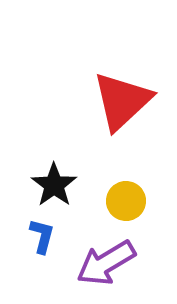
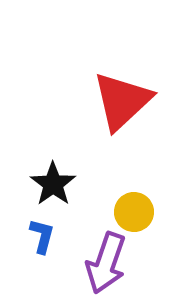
black star: moved 1 px left, 1 px up
yellow circle: moved 8 px right, 11 px down
purple arrow: rotated 40 degrees counterclockwise
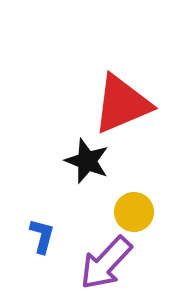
red triangle: moved 3 px down; rotated 20 degrees clockwise
black star: moved 34 px right, 23 px up; rotated 15 degrees counterclockwise
purple arrow: rotated 24 degrees clockwise
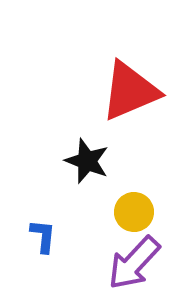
red triangle: moved 8 px right, 13 px up
blue L-shape: moved 1 px right; rotated 9 degrees counterclockwise
purple arrow: moved 28 px right
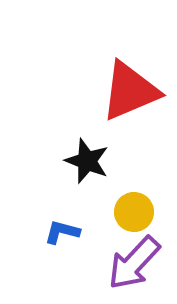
blue L-shape: moved 19 px right, 4 px up; rotated 81 degrees counterclockwise
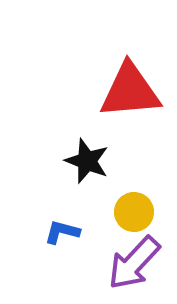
red triangle: rotated 18 degrees clockwise
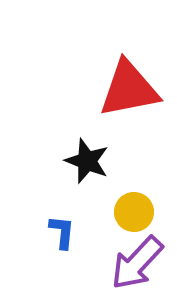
red triangle: moved 1 px left, 2 px up; rotated 6 degrees counterclockwise
blue L-shape: rotated 81 degrees clockwise
purple arrow: moved 3 px right
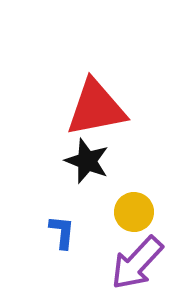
red triangle: moved 33 px left, 19 px down
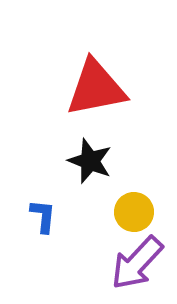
red triangle: moved 20 px up
black star: moved 3 px right
blue L-shape: moved 19 px left, 16 px up
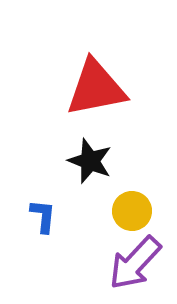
yellow circle: moved 2 px left, 1 px up
purple arrow: moved 2 px left
